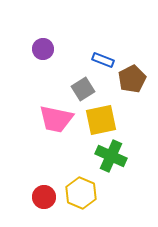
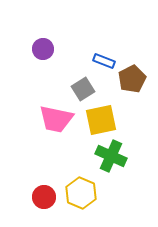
blue rectangle: moved 1 px right, 1 px down
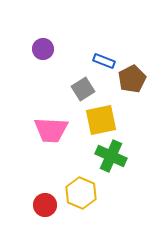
pink trapezoid: moved 5 px left, 11 px down; rotated 9 degrees counterclockwise
red circle: moved 1 px right, 8 px down
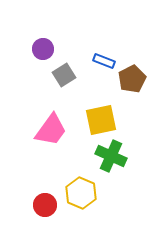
gray square: moved 19 px left, 14 px up
pink trapezoid: rotated 57 degrees counterclockwise
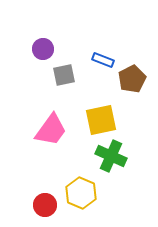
blue rectangle: moved 1 px left, 1 px up
gray square: rotated 20 degrees clockwise
